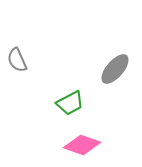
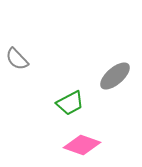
gray semicircle: moved 1 px up; rotated 20 degrees counterclockwise
gray ellipse: moved 7 px down; rotated 8 degrees clockwise
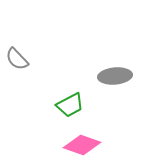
gray ellipse: rotated 36 degrees clockwise
green trapezoid: moved 2 px down
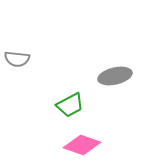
gray semicircle: rotated 40 degrees counterclockwise
gray ellipse: rotated 8 degrees counterclockwise
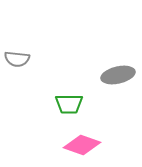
gray ellipse: moved 3 px right, 1 px up
green trapezoid: moved 1 px left, 1 px up; rotated 28 degrees clockwise
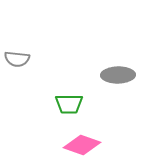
gray ellipse: rotated 12 degrees clockwise
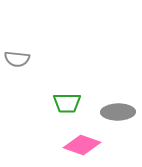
gray ellipse: moved 37 px down
green trapezoid: moved 2 px left, 1 px up
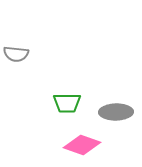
gray semicircle: moved 1 px left, 5 px up
gray ellipse: moved 2 px left
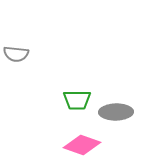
green trapezoid: moved 10 px right, 3 px up
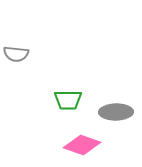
green trapezoid: moved 9 px left
